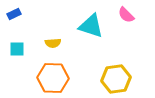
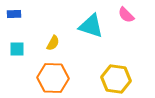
blue rectangle: rotated 24 degrees clockwise
yellow semicircle: rotated 56 degrees counterclockwise
yellow hexagon: rotated 16 degrees clockwise
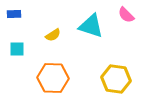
yellow semicircle: moved 8 px up; rotated 28 degrees clockwise
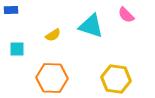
blue rectangle: moved 3 px left, 4 px up
orange hexagon: moved 1 px left
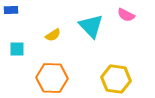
pink semicircle: rotated 18 degrees counterclockwise
cyan triangle: rotated 28 degrees clockwise
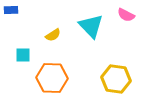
cyan square: moved 6 px right, 6 px down
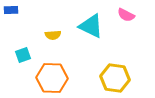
cyan triangle: rotated 20 degrees counterclockwise
yellow semicircle: rotated 28 degrees clockwise
cyan square: rotated 21 degrees counterclockwise
yellow hexagon: moved 1 px left, 1 px up
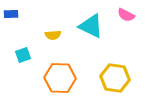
blue rectangle: moved 4 px down
orange hexagon: moved 8 px right
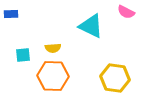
pink semicircle: moved 3 px up
yellow semicircle: moved 13 px down
cyan square: rotated 14 degrees clockwise
orange hexagon: moved 7 px left, 2 px up
